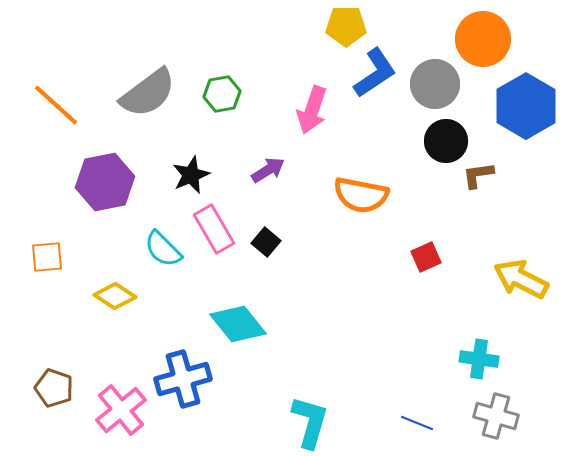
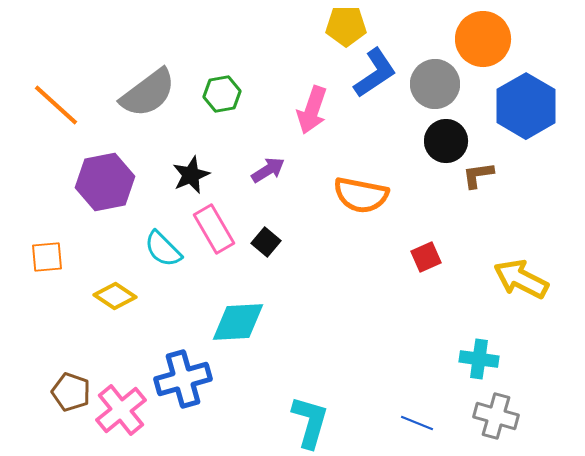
cyan diamond: moved 2 px up; rotated 54 degrees counterclockwise
brown pentagon: moved 17 px right, 4 px down
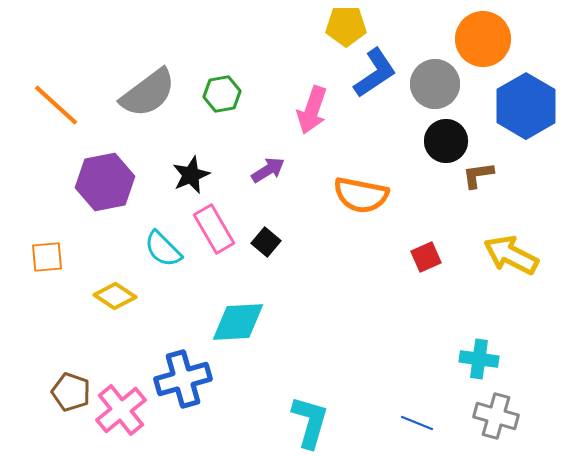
yellow arrow: moved 10 px left, 24 px up
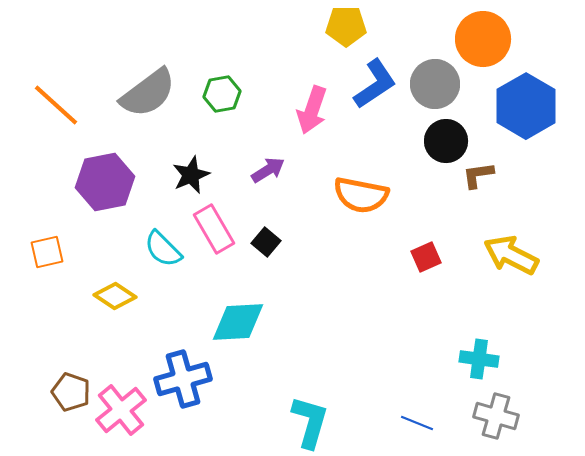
blue L-shape: moved 11 px down
orange square: moved 5 px up; rotated 8 degrees counterclockwise
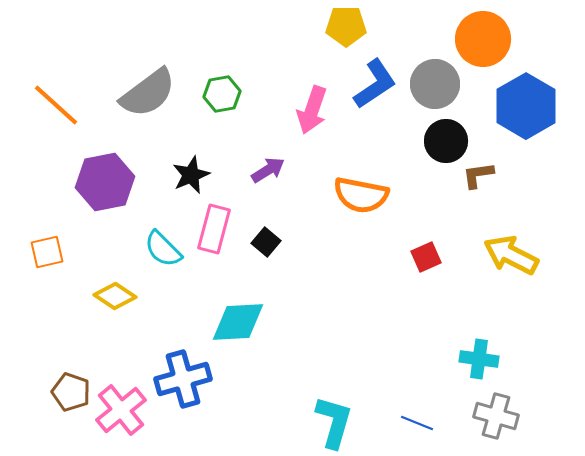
pink rectangle: rotated 45 degrees clockwise
cyan L-shape: moved 24 px right
